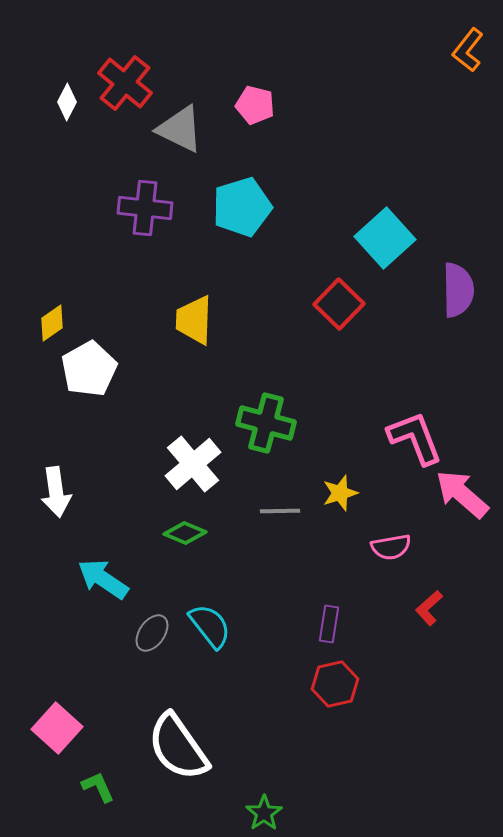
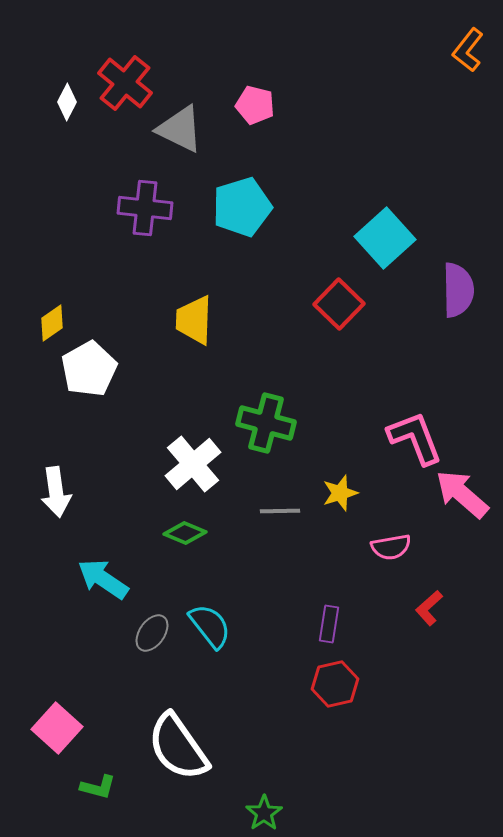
green L-shape: rotated 129 degrees clockwise
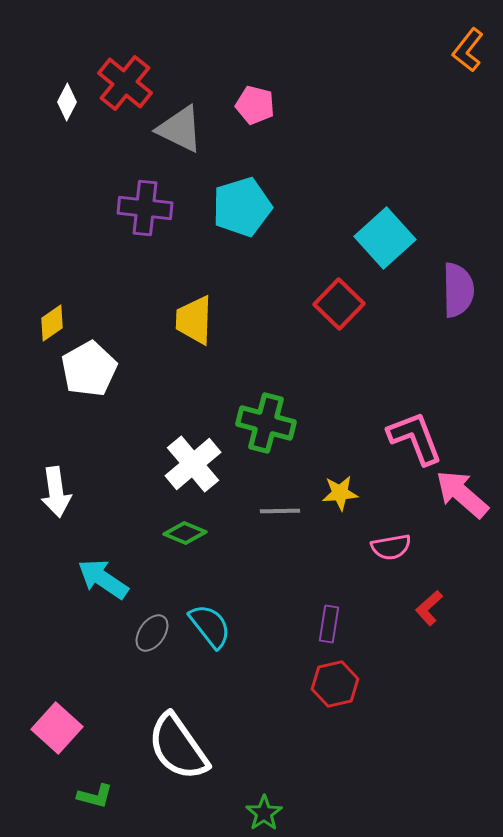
yellow star: rotated 12 degrees clockwise
green L-shape: moved 3 px left, 9 px down
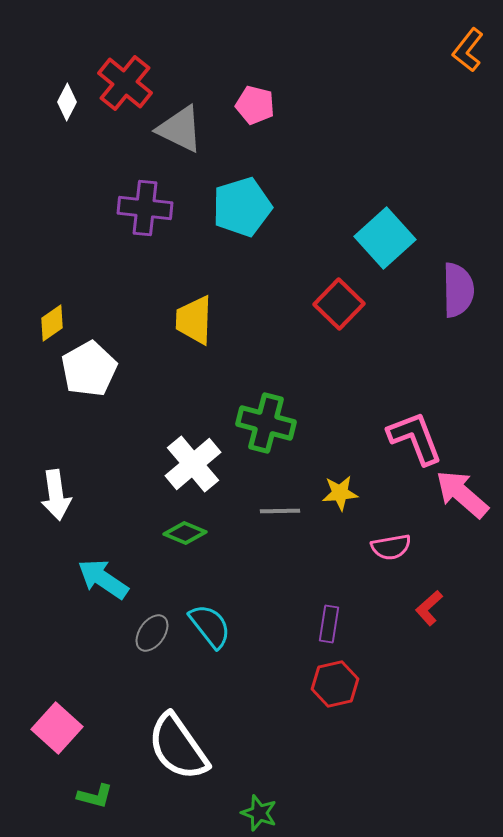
white arrow: moved 3 px down
green star: moved 5 px left; rotated 18 degrees counterclockwise
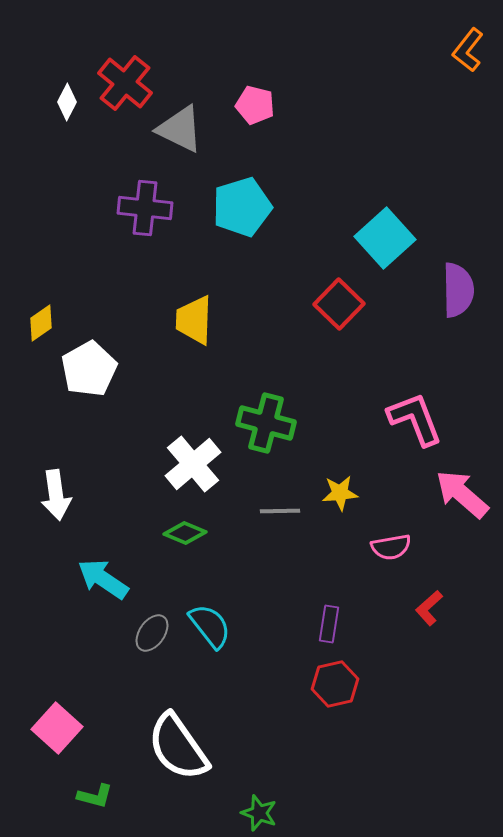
yellow diamond: moved 11 px left
pink L-shape: moved 19 px up
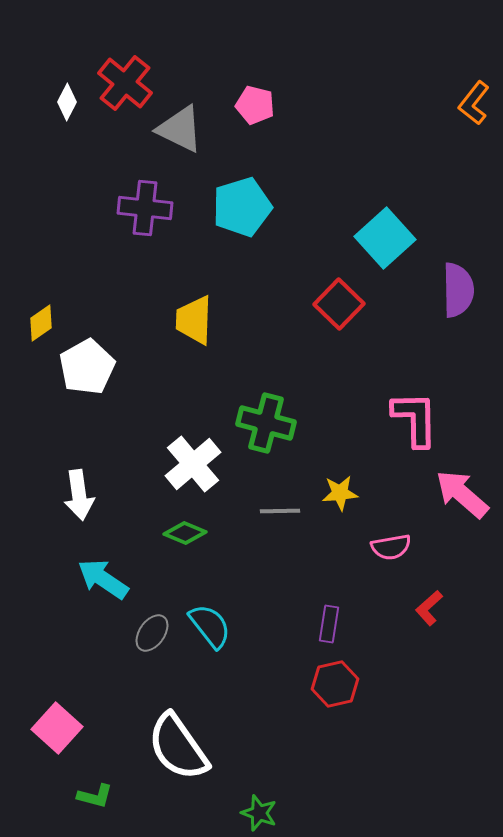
orange L-shape: moved 6 px right, 53 px down
white pentagon: moved 2 px left, 2 px up
pink L-shape: rotated 20 degrees clockwise
white arrow: moved 23 px right
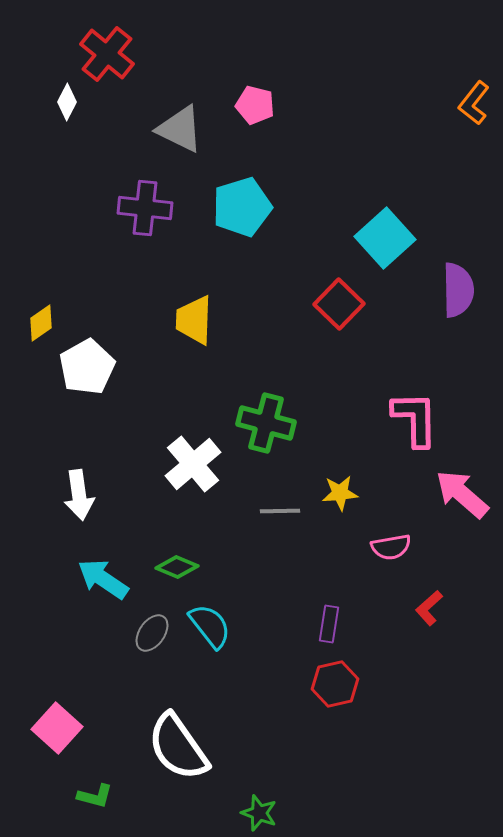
red cross: moved 18 px left, 29 px up
green diamond: moved 8 px left, 34 px down
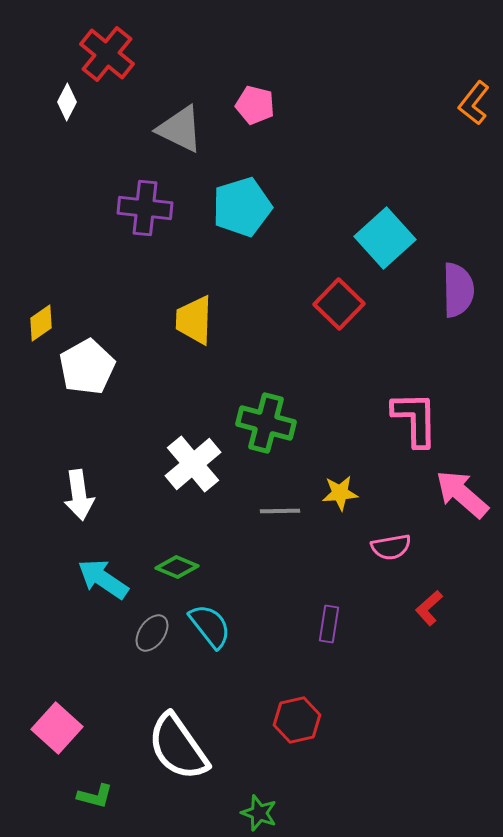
red hexagon: moved 38 px left, 36 px down
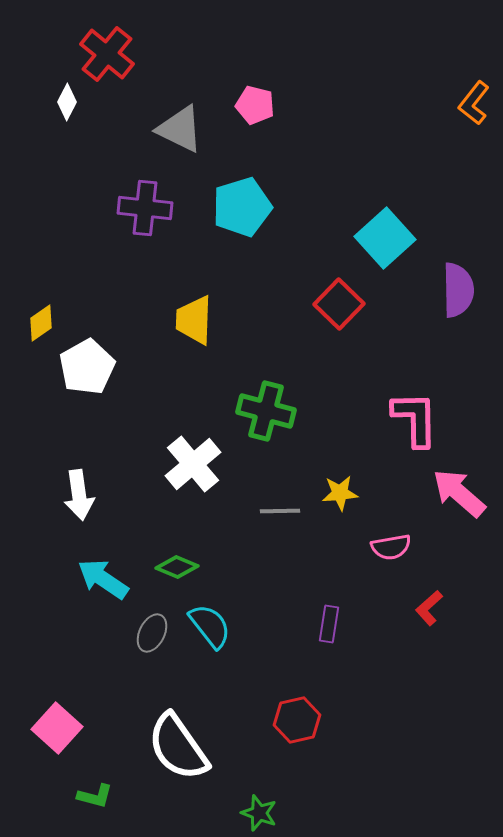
green cross: moved 12 px up
pink arrow: moved 3 px left, 1 px up
gray ellipse: rotated 9 degrees counterclockwise
